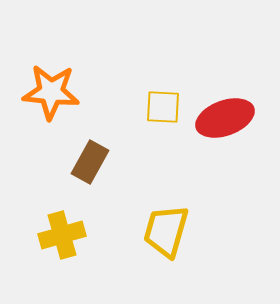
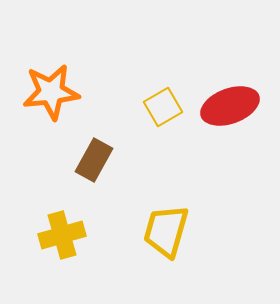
orange star: rotated 12 degrees counterclockwise
yellow square: rotated 33 degrees counterclockwise
red ellipse: moved 5 px right, 12 px up
brown rectangle: moved 4 px right, 2 px up
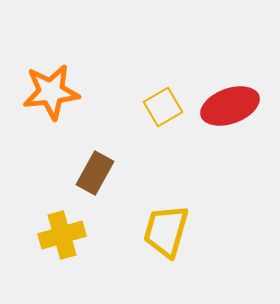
brown rectangle: moved 1 px right, 13 px down
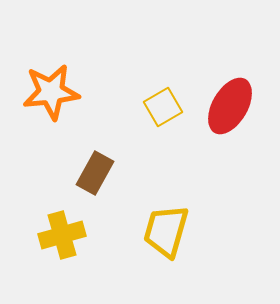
red ellipse: rotated 40 degrees counterclockwise
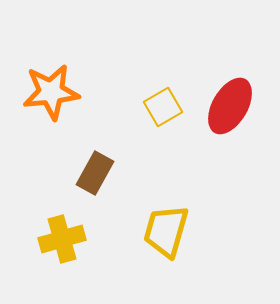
yellow cross: moved 4 px down
